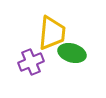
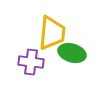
purple cross: rotated 30 degrees clockwise
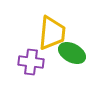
green ellipse: rotated 12 degrees clockwise
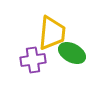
purple cross: moved 2 px right, 2 px up; rotated 15 degrees counterclockwise
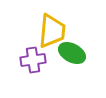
yellow trapezoid: moved 2 px up
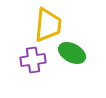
yellow trapezoid: moved 4 px left, 6 px up
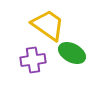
yellow trapezoid: rotated 60 degrees counterclockwise
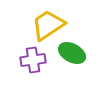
yellow trapezoid: rotated 69 degrees counterclockwise
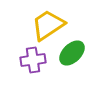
green ellipse: rotated 72 degrees counterclockwise
